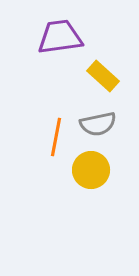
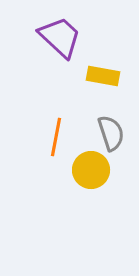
purple trapezoid: rotated 51 degrees clockwise
yellow rectangle: rotated 32 degrees counterclockwise
gray semicircle: moved 13 px right, 9 px down; rotated 96 degrees counterclockwise
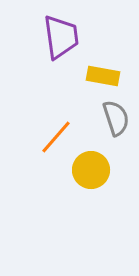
purple trapezoid: moved 1 px right; rotated 39 degrees clockwise
gray semicircle: moved 5 px right, 15 px up
orange line: rotated 30 degrees clockwise
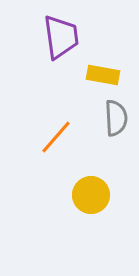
yellow rectangle: moved 1 px up
gray semicircle: rotated 15 degrees clockwise
yellow circle: moved 25 px down
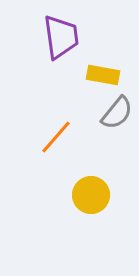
gray semicircle: moved 1 px right, 5 px up; rotated 42 degrees clockwise
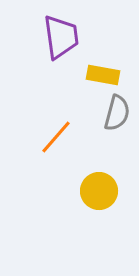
gray semicircle: rotated 24 degrees counterclockwise
yellow circle: moved 8 px right, 4 px up
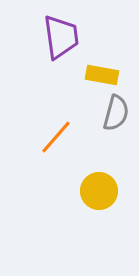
yellow rectangle: moved 1 px left
gray semicircle: moved 1 px left
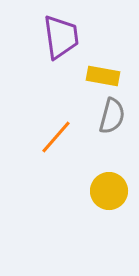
yellow rectangle: moved 1 px right, 1 px down
gray semicircle: moved 4 px left, 3 px down
yellow circle: moved 10 px right
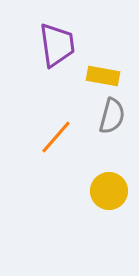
purple trapezoid: moved 4 px left, 8 px down
